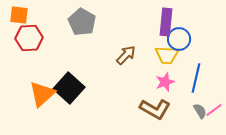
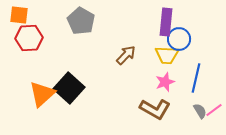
gray pentagon: moved 1 px left, 1 px up
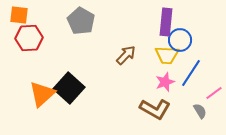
blue circle: moved 1 px right, 1 px down
blue line: moved 5 px left, 5 px up; rotated 20 degrees clockwise
pink line: moved 17 px up
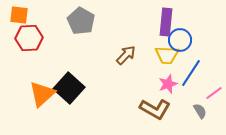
pink star: moved 3 px right, 2 px down
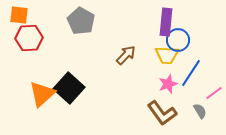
blue circle: moved 2 px left
brown L-shape: moved 7 px right, 4 px down; rotated 24 degrees clockwise
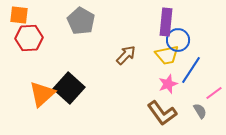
yellow trapezoid: rotated 15 degrees counterclockwise
blue line: moved 3 px up
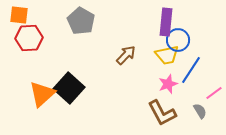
brown L-shape: rotated 8 degrees clockwise
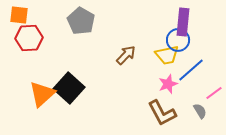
purple rectangle: moved 17 px right
blue line: rotated 16 degrees clockwise
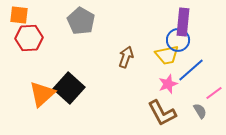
brown arrow: moved 2 px down; rotated 25 degrees counterclockwise
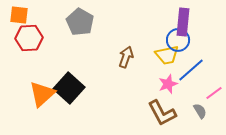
gray pentagon: moved 1 px left, 1 px down
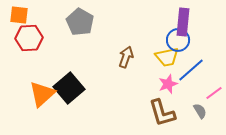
yellow trapezoid: moved 2 px down
black square: rotated 8 degrees clockwise
brown L-shape: rotated 12 degrees clockwise
